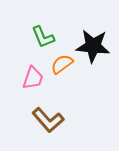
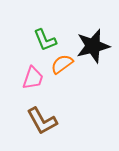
green L-shape: moved 2 px right, 3 px down
black star: rotated 20 degrees counterclockwise
brown L-shape: moved 6 px left, 1 px down; rotated 12 degrees clockwise
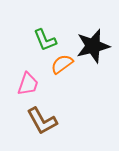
pink trapezoid: moved 5 px left, 6 px down
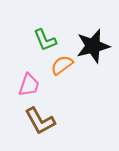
orange semicircle: moved 1 px down
pink trapezoid: moved 1 px right, 1 px down
brown L-shape: moved 2 px left
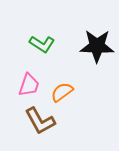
green L-shape: moved 3 px left, 4 px down; rotated 35 degrees counterclockwise
black star: moved 4 px right; rotated 16 degrees clockwise
orange semicircle: moved 27 px down
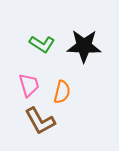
black star: moved 13 px left
pink trapezoid: rotated 35 degrees counterclockwise
orange semicircle: rotated 140 degrees clockwise
